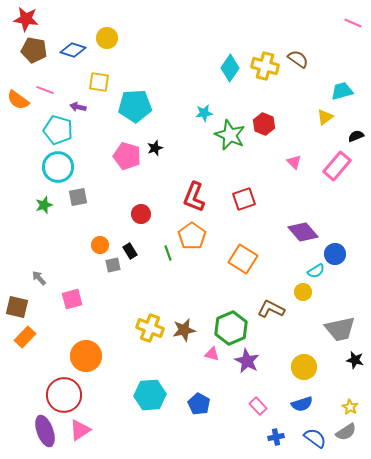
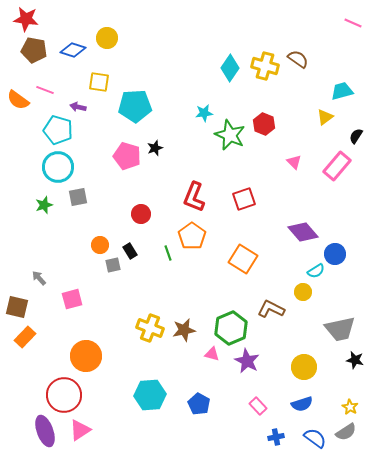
black semicircle at (356, 136): rotated 35 degrees counterclockwise
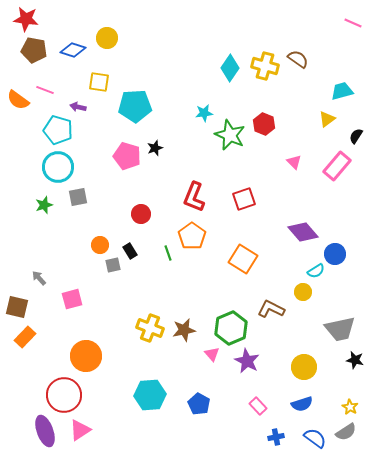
yellow triangle at (325, 117): moved 2 px right, 2 px down
pink triangle at (212, 354): rotated 35 degrees clockwise
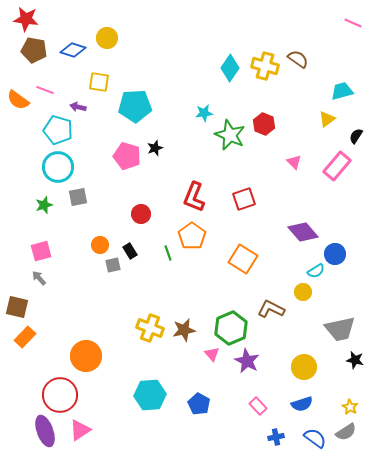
pink square at (72, 299): moved 31 px left, 48 px up
red circle at (64, 395): moved 4 px left
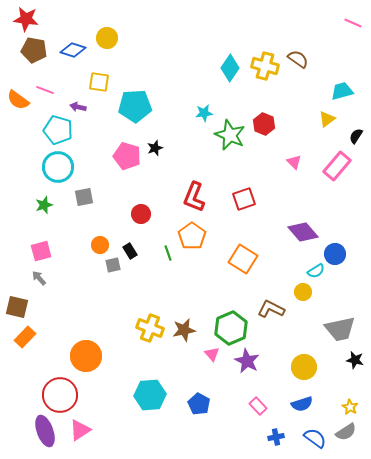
gray square at (78, 197): moved 6 px right
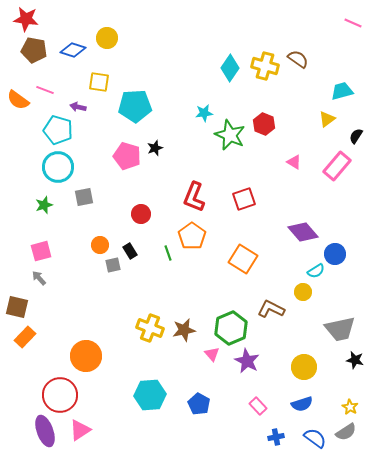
pink triangle at (294, 162): rotated 14 degrees counterclockwise
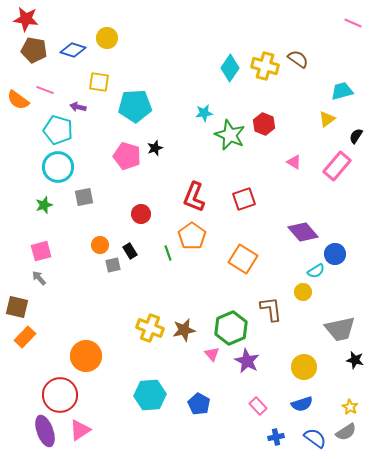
brown L-shape at (271, 309): rotated 56 degrees clockwise
